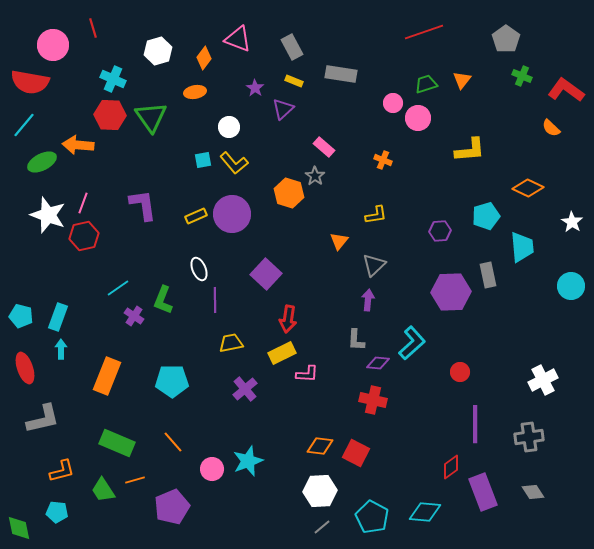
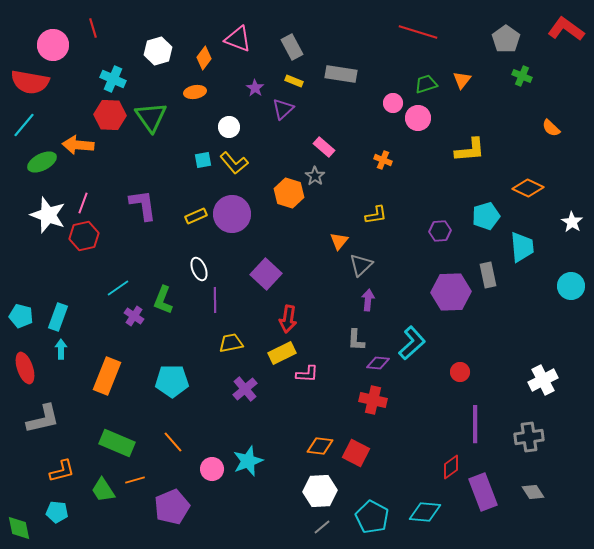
red line at (424, 32): moved 6 px left; rotated 36 degrees clockwise
red L-shape at (566, 90): moved 61 px up
gray triangle at (374, 265): moved 13 px left
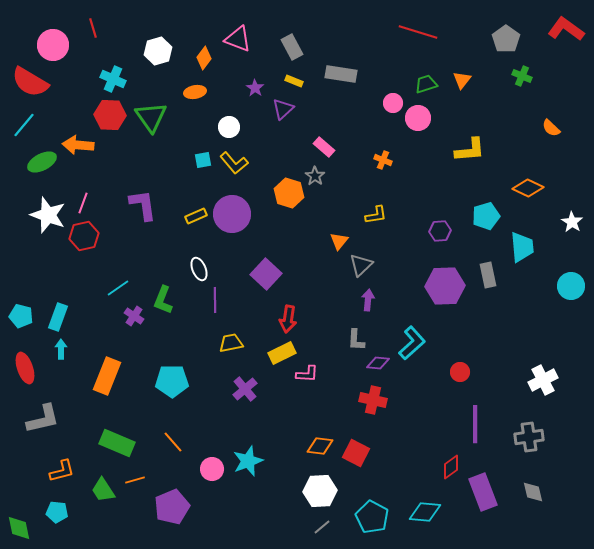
red semicircle at (30, 82): rotated 21 degrees clockwise
purple hexagon at (451, 292): moved 6 px left, 6 px up
gray diamond at (533, 492): rotated 20 degrees clockwise
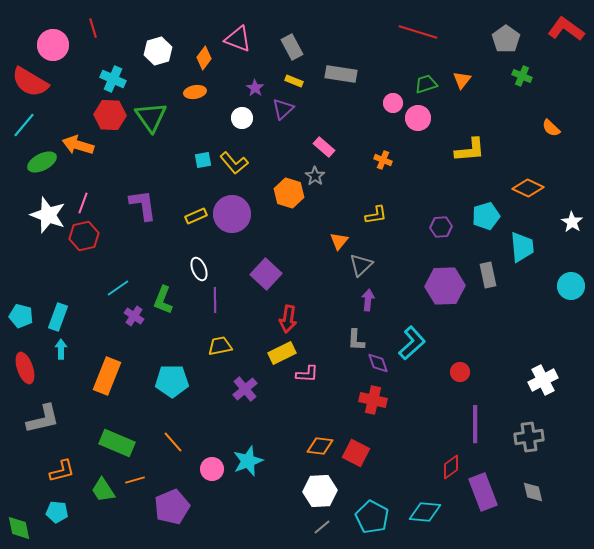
white circle at (229, 127): moved 13 px right, 9 px up
orange arrow at (78, 145): rotated 12 degrees clockwise
purple hexagon at (440, 231): moved 1 px right, 4 px up
yellow trapezoid at (231, 343): moved 11 px left, 3 px down
purple diamond at (378, 363): rotated 65 degrees clockwise
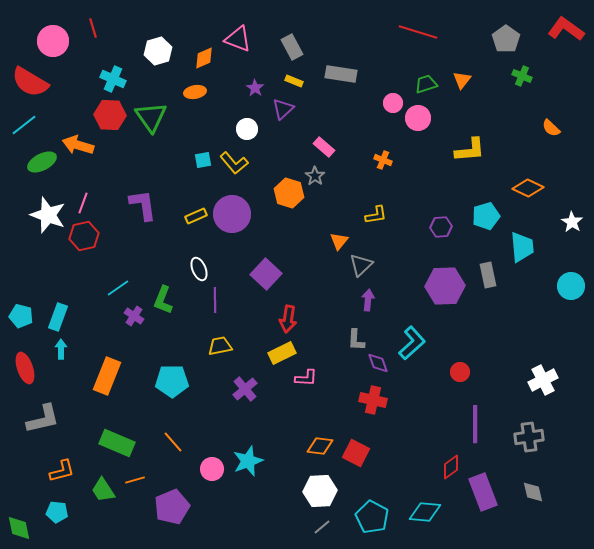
pink circle at (53, 45): moved 4 px up
orange diamond at (204, 58): rotated 30 degrees clockwise
white circle at (242, 118): moved 5 px right, 11 px down
cyan line at (24, 125): rotated 12 degrees clockwise
pink L-shape at (307, 374): moved 1 px left, 4 px down
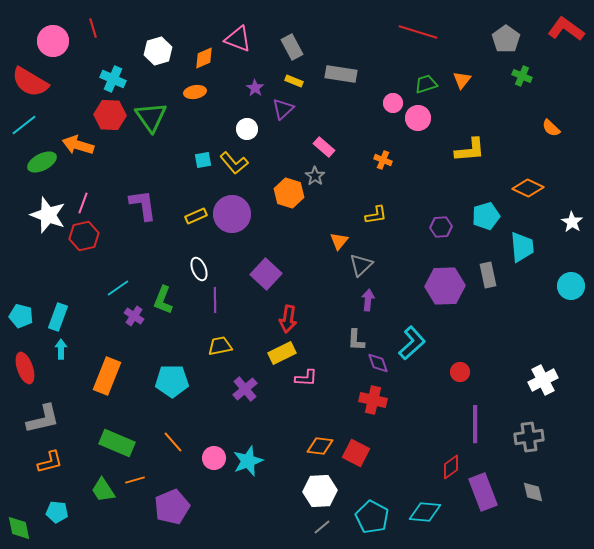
pink circle at (212, 469): moved 2 px right, 11 px up
orange L-shape at (62, 471): moved 12 px left, 9 px up
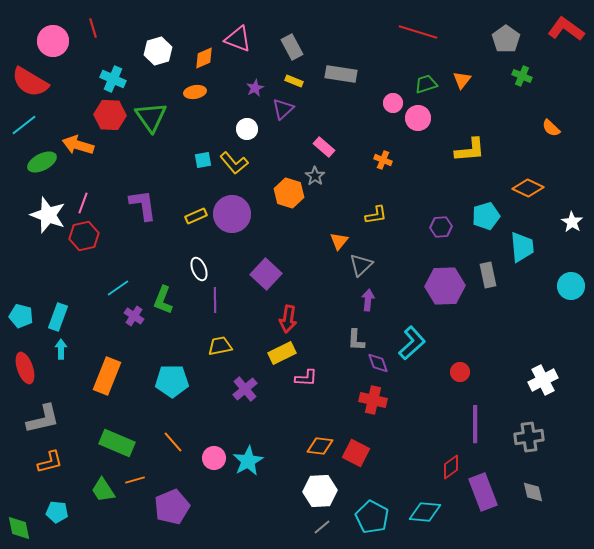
purple star at (255, 88): rotated 12 degrees clockwise
cyan star at (248, 461): rotated 8 degrees counterclockwise
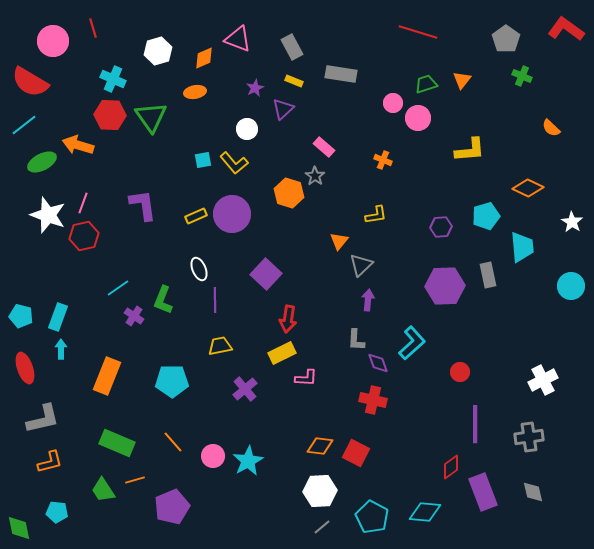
pink circle at (214, 458): moved 1 px left, 2 px up
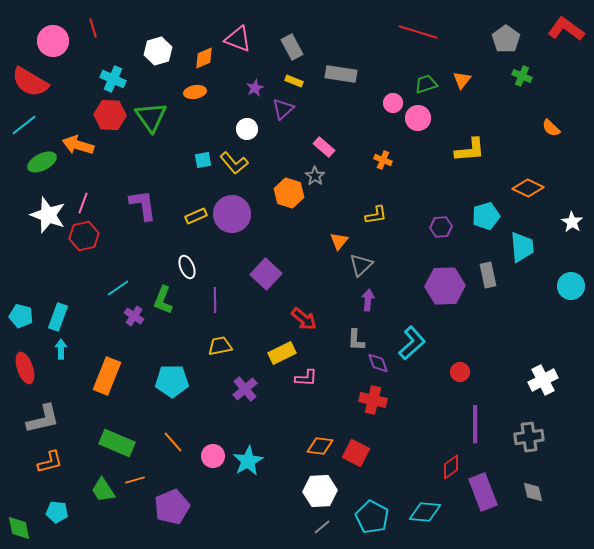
white ellipse at (199, 269): moved 12 px left, 2 px up
red arrow at (288, 319): moved 16 px right; rotated 60 degrees counterclockwise
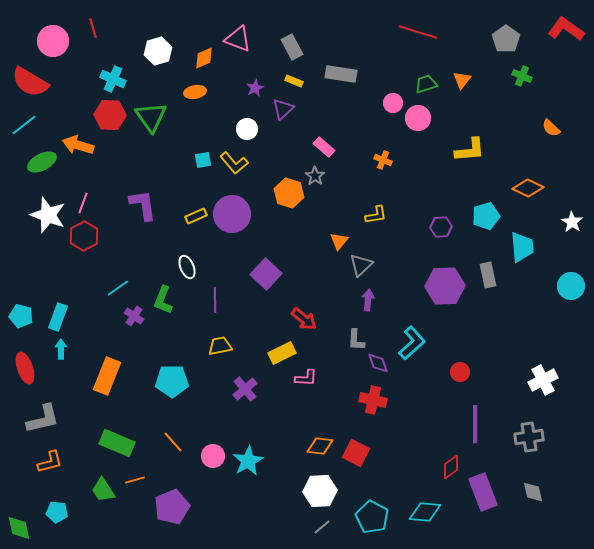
red hexagon at (84, 236): rotated 16 degrees counterclockwise
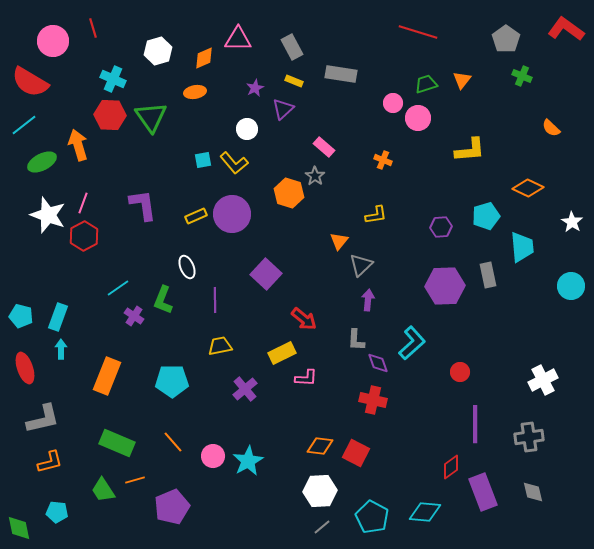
pink triangle at (238, 39): rotated 20 degrees counterclockwise
orange arrow at (78, 145): rotated 56 degrees clockwise
